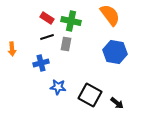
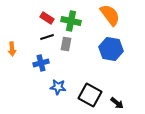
blue hexagon: moved 4 px left, 3 px up
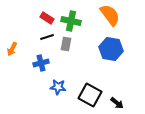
orange arrow: rotated 32 degrees clockwise
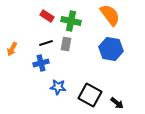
red rectangle: moved 2 px up
black line: moved 1 px left, 6 px down
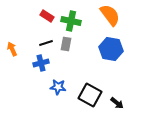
orange arrow: rotated 128 degrees clockwise
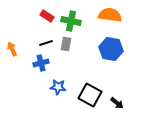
orange semicircle: rotated 45 degrees counterclockwise
